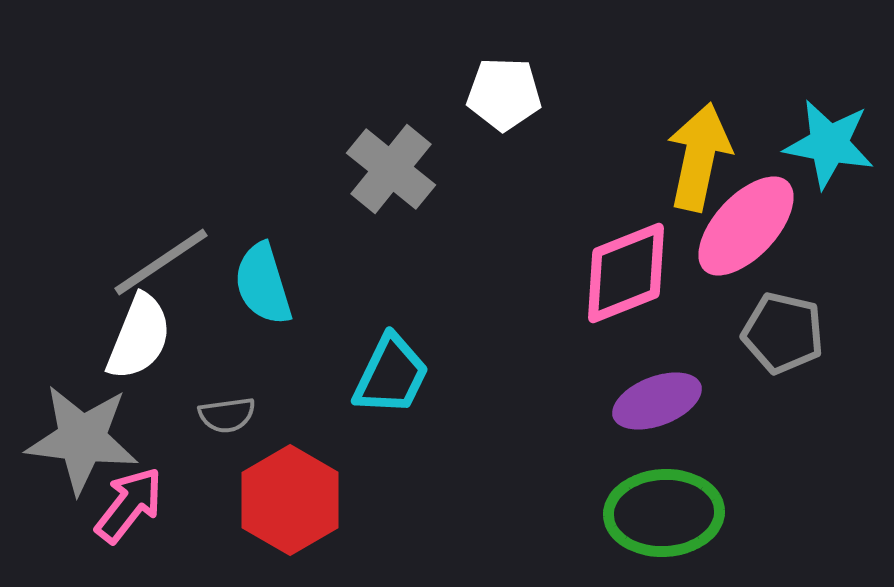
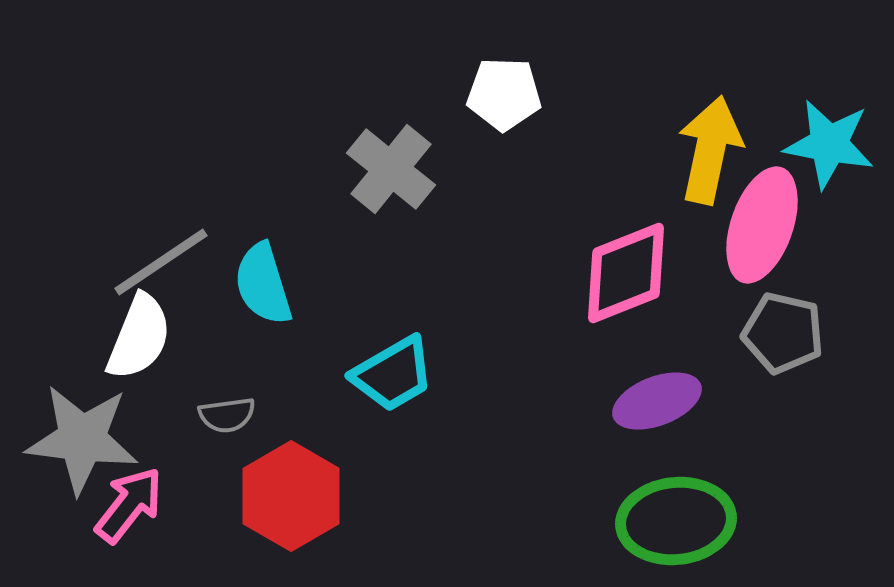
yellow arrow: moved 11 px right, 7 px up
pink ellipse: moved 16 px right, 1 px up; rotated 24 degrees counterclockwise
cyan trapezoid: moved 2 px right, 1 px up; rotated 34 degrees clockwise
red hexagon: moved 1 px right, 4 px up
green ellipse: moved 12 px right, 8 px down; rotated 3 degrees counterclockwise
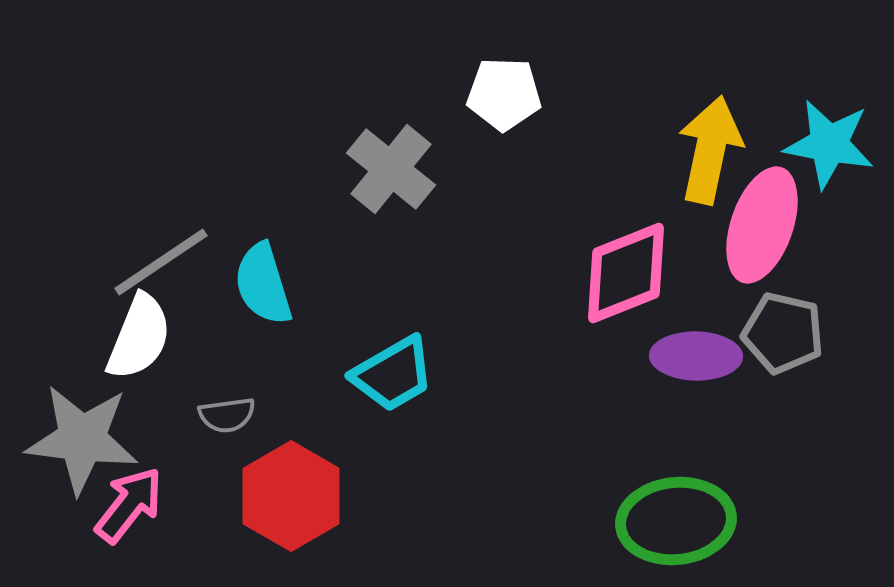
purple ellipse: moved 39 px right, 45 px up; rotated 22 degrees clockwise
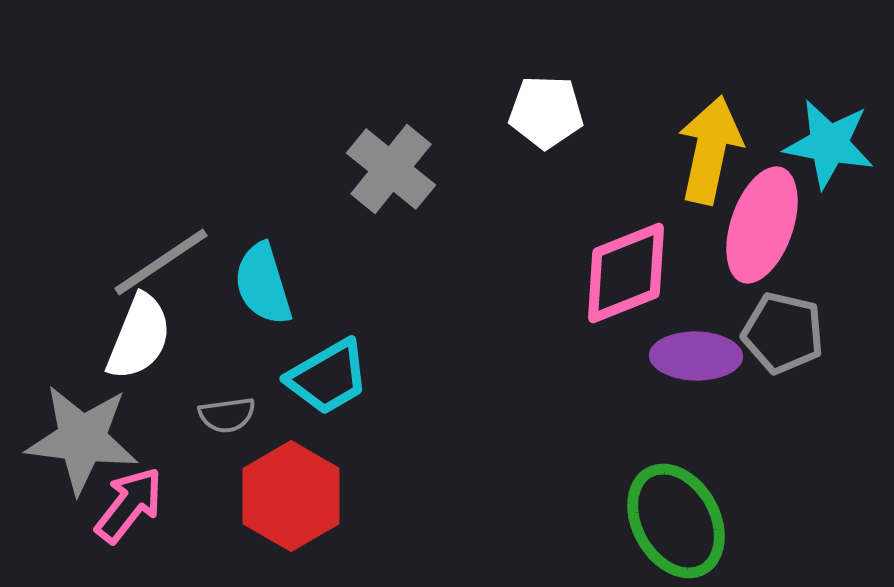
white pentagon: moved 42 px right, 18 px down
cyan trapezoid: moved 65 px left, 3 px down
green ellipse: rotated 67 degrees clockwise
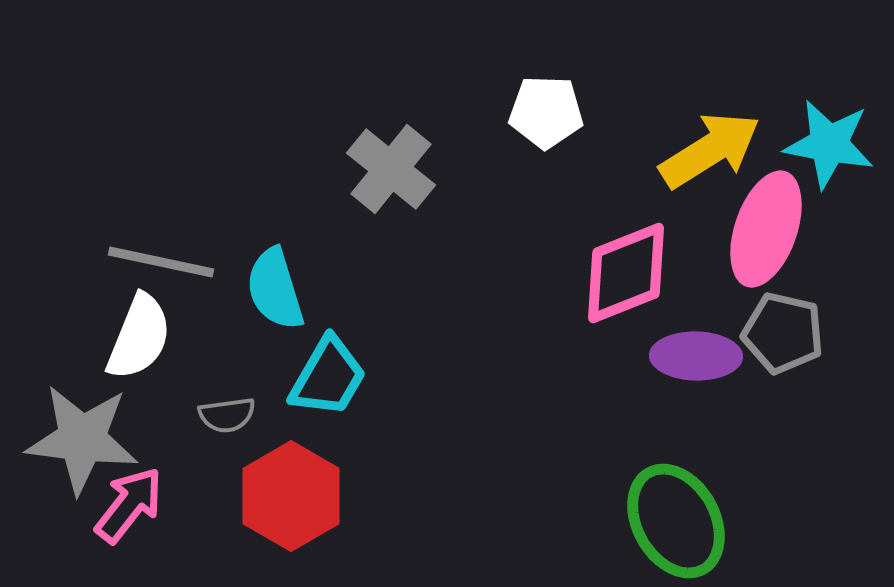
yellow arrow: rotated 46 degrees clockwise
pink ellipse: moved 4 px right, 4 px down
gray line: rotated 46 degrees clockwise
cyan semicircle: moved 12 px right, 5 px down
cyan trapezoid: rotated 30 degrees counterclockwise
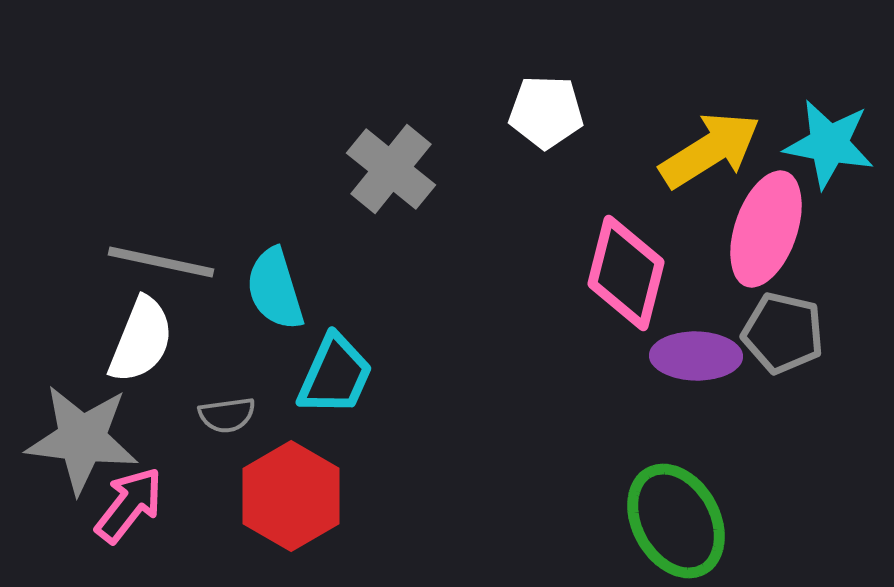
pink diamond: rotated 54 degrees counterclockwise
white semicircle: moved 2 px right, 3 px down
cyan trapezoid: moved 7 px right, 2 px up; rotated 6 degrees counterclockwise
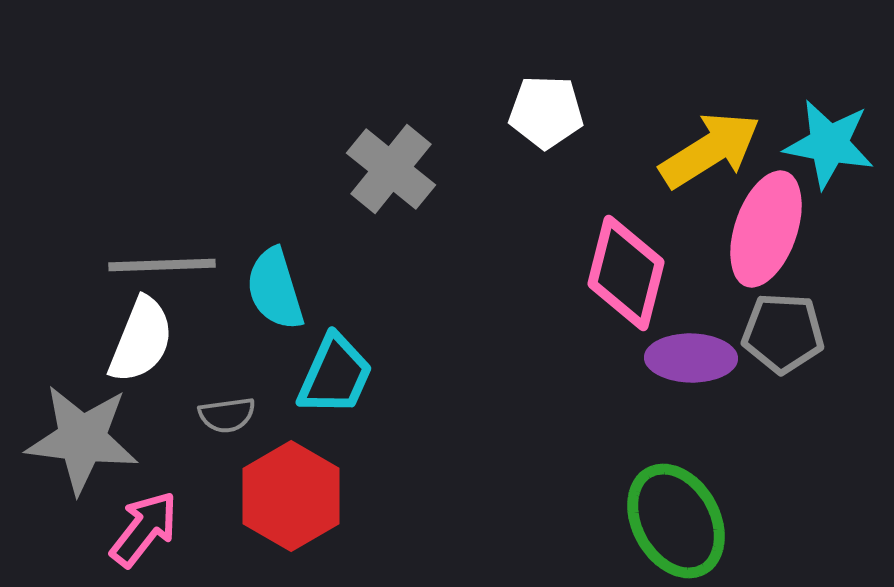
gray line: moved 1 px right, 3 px down; rotated 14 degrees counterclockwise
gray pentagon: rotated 10 degrees counterclockwise
purple ellipse: moved 5 px left, 2 px down
pink arrow: moved 15 px right, 24 px down
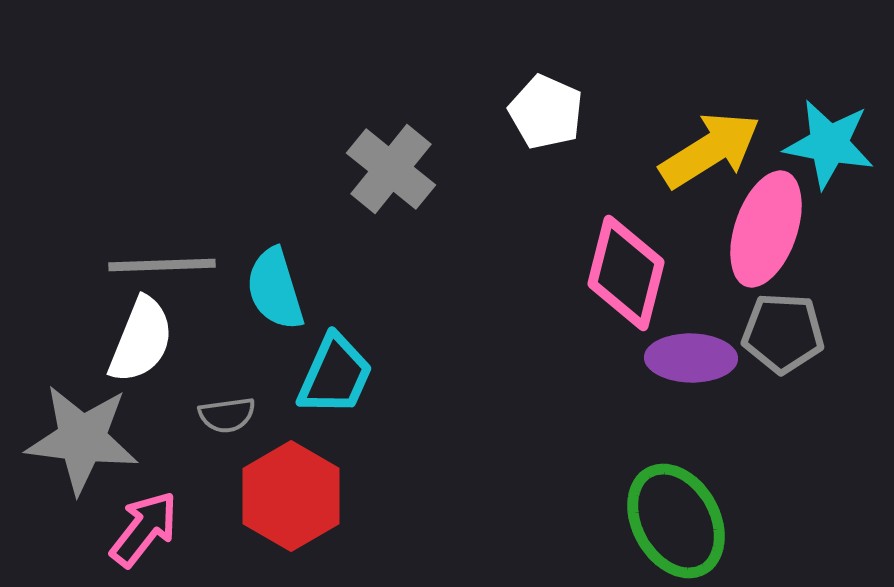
white pentagon: rotated 22 degrees clockwise
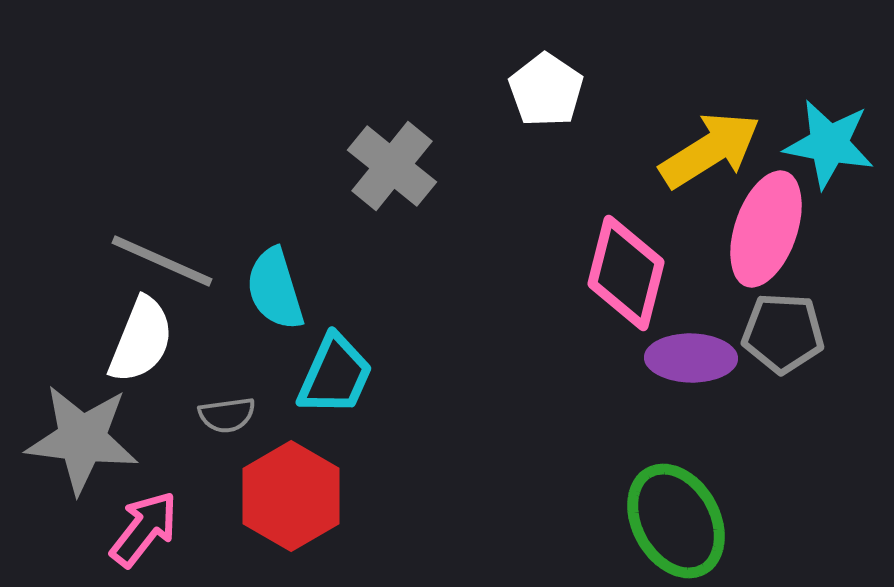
white pentagon: moved 22 px up; rotated 10 degrees clockwise
gray cross: moved 1 px right, 3 px up
gray line: moved 4 px up; rotated 26 degrees clockwise
